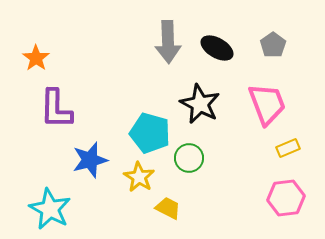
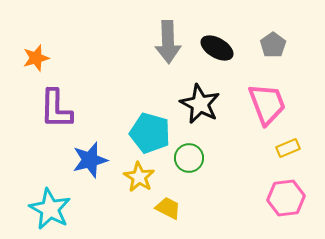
orange star: rotated 20 degrees clockwise
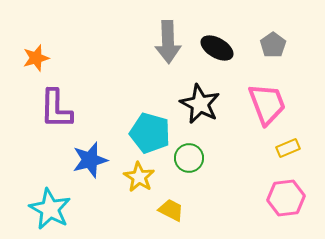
yellow trapezoid: moved 3 px right, 2 px down
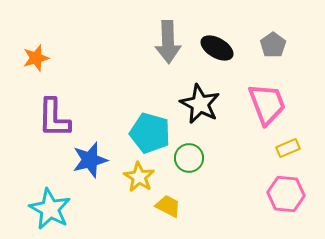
purple L-shape: moved 2 px left, 9 px down
pink hexagon: moved 4 px up; rotated 12 degrees clockwise
yellow trapezoid: moved 3 px left, 4 px up
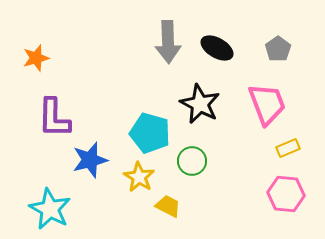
gray pentagon: moved 5 px right, 4 px down
green circle: moved 3 px right, 3 px down
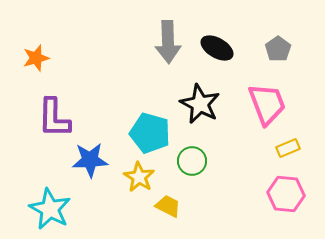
blue star: rotated 12 degrees clockwise
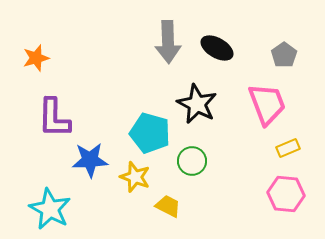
gray pentagon: moved 6 px right, 6 px down
black star: moved 3 px left
yellow star: moved 4 px left; rotated 12 degrees counterclockwise
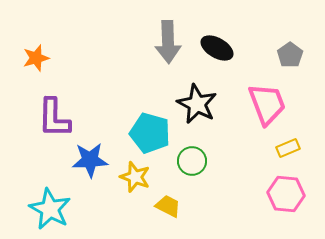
gray pentagon: moved 6 px right
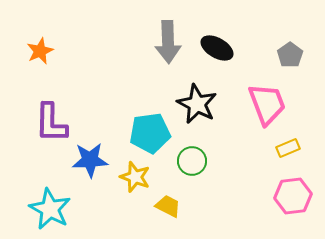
orange star: moved 4 px right, 7 px up; rotated 8 degrees counterclockwise
purple L-shape: moved 3 px left, 5 px down
cyan pentagon: rotated 24 degrees counterclockwise
pink hexagon: moved 7 px right, 2 px down; rotated 12 degrees counterclockwise
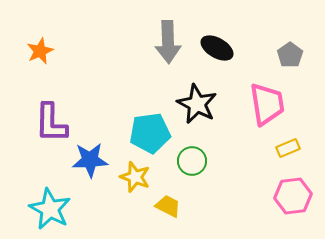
pink trapezoid: rotated 12 degrees clockwise
